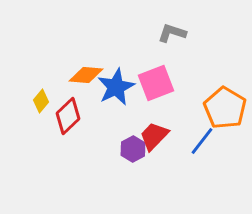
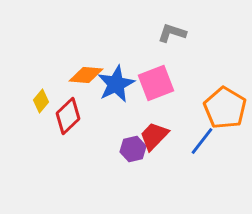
blue star: moved 3 px up
purple hexagon: rotated 15 degrees clockwise
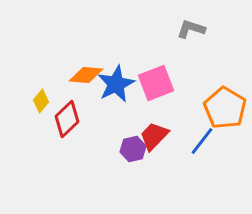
gray L-shape: moved 19 px right, 4 px up
red diamond: moved 1 px left, 3 px down
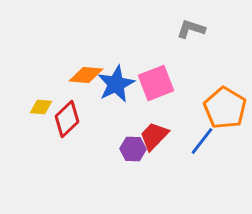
yellow diamond: moved 6 px down; rotated 55 degrees clockwise
purple hexagon: rotated 15 degrees clockwise
